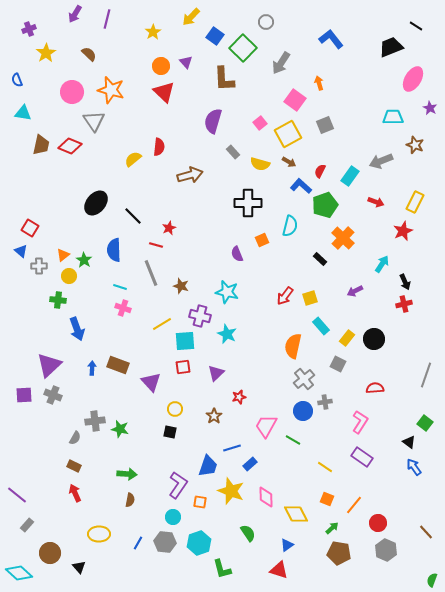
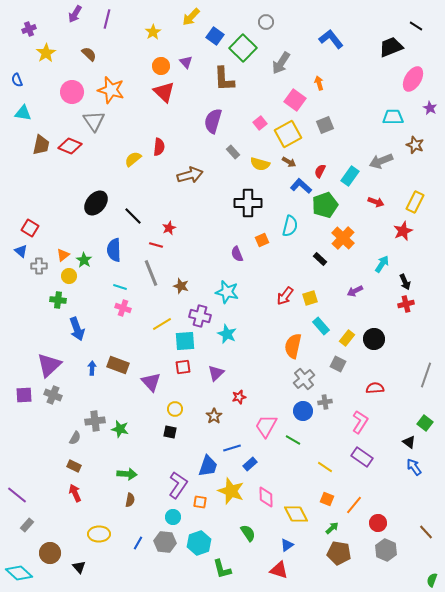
red cross at (404, 304): moved 2 px right
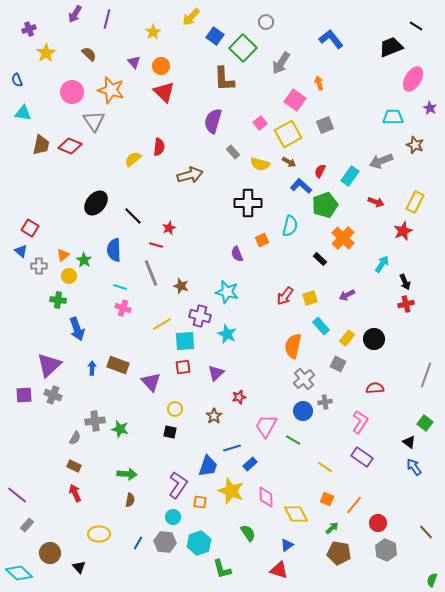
purple triangle at (186, 62): moved 52 px left
purple arrow at (355, 291): moved 8 px left, 4 px down
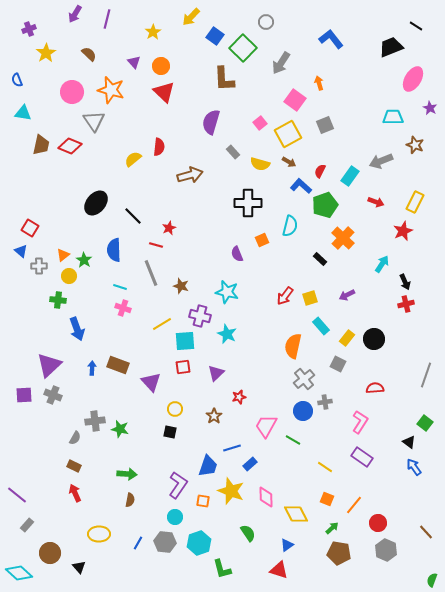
purple semicircle at (213, 121): moved 2 px left, 1 px down
orange square at (200, 502): moved 3 px right, 1 px up
cyan circle at (173, 517): moved 2 px right
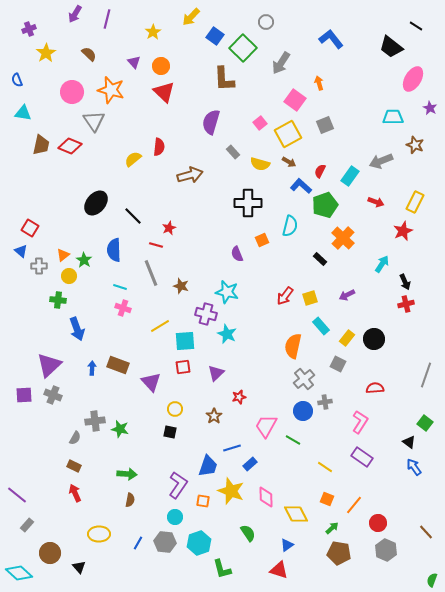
black trapezoid at (391, 47): rotated 120 degrees counterclockwise
purple cross at (200, 316): moved 6 px right, 2 px up
yellow line at (162, 324): moved 2 px left, 2 px down
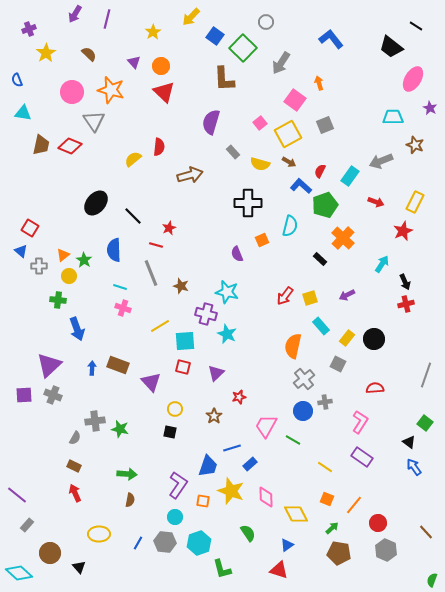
red square at (183, 367): rotated 21 degrees clockwise
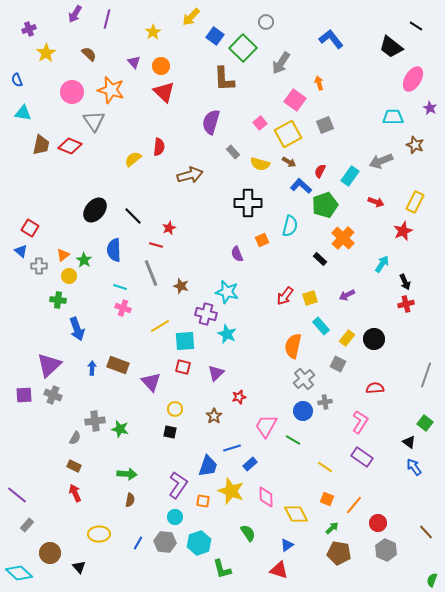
black ellipse at (96, 203): moved 1 px left, 7 px down
